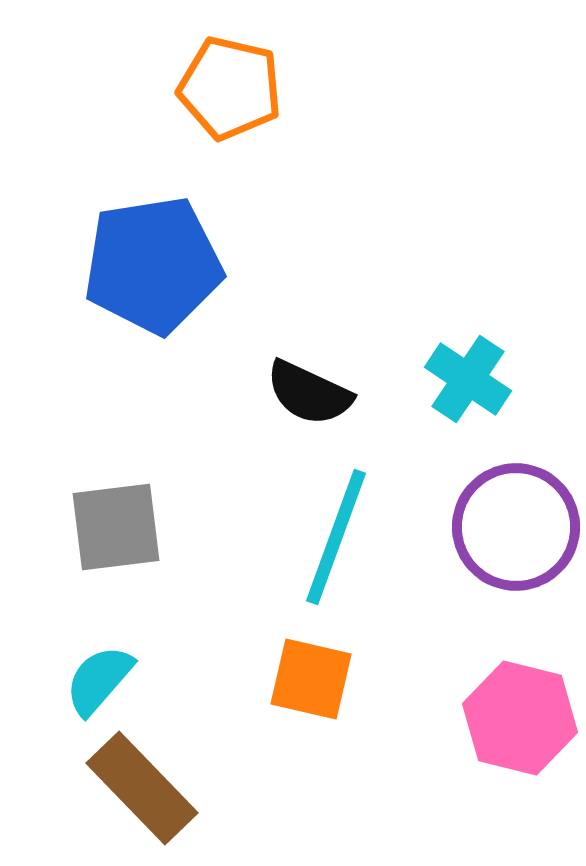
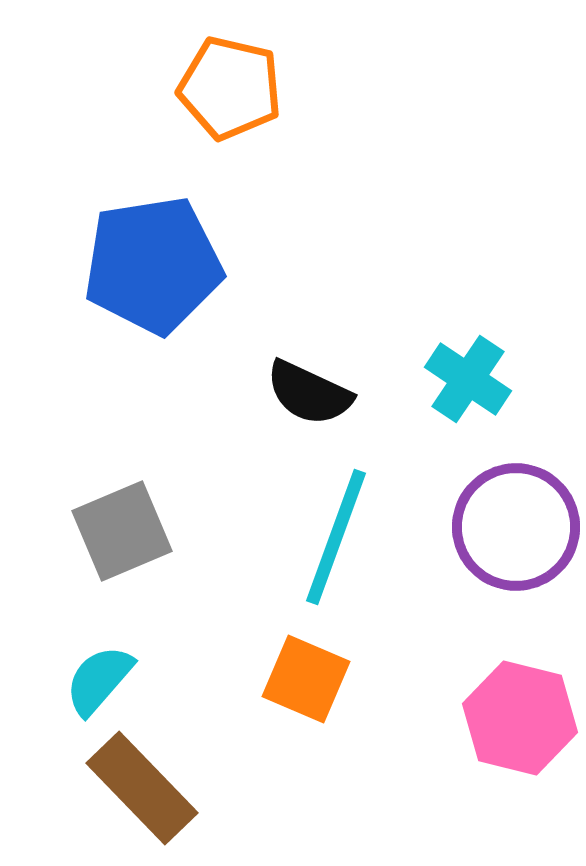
gray square: moved 6 px right, 4 px down; rotated 16 degrees counterclockwise
orange square: moved 5 px left; rotated 10 degrees clockwise
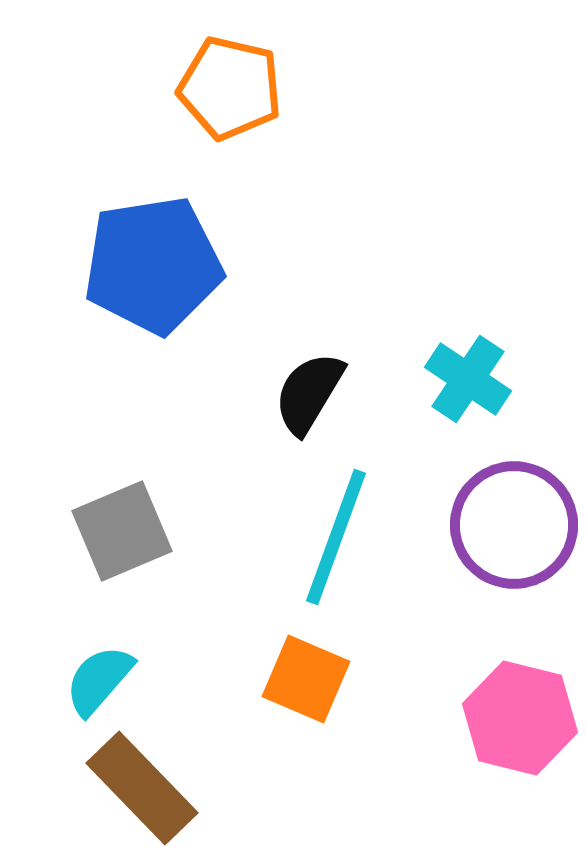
black semicircle: rotated 96 degrees clockwise
purple circle: moved 2 px left, 2 px up
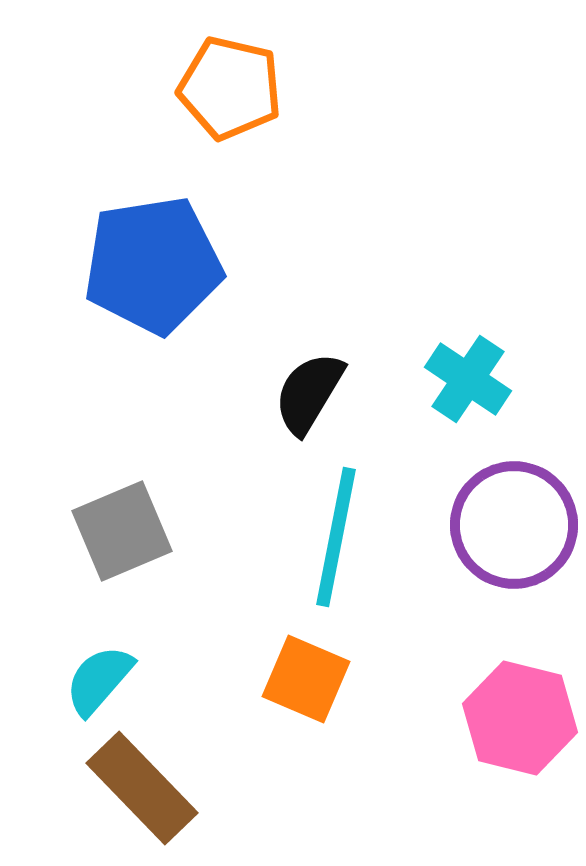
cyan line: rotated 9 degrees counterclockwise
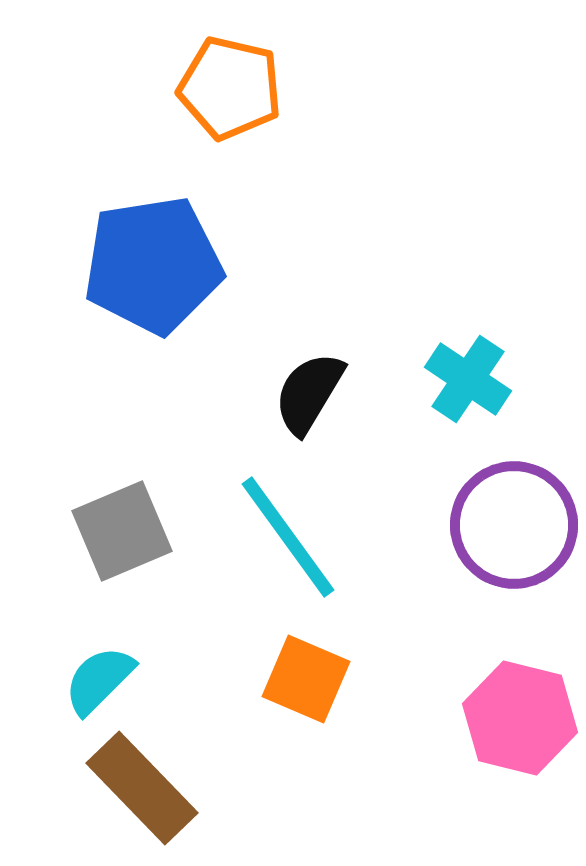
cyan line: moved 48 px left; rotated 47 degrees counterclockwise
cyan semicircle: rotated 4 degrees clockwise
